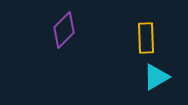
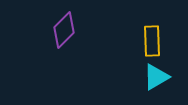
yellow rectangle: moved 6 px right, 3 px down
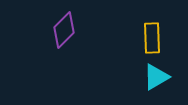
yellow rectangle: moved 3 px up
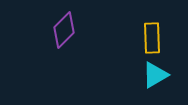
cyan triangle: moved 1 px left, 2 px up
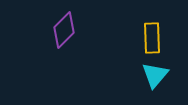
cyan triangle: rotated 20 degrees counterclockwise
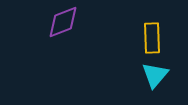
purple diamond: moved 1 px left, 8 px up; rotated 24 degrees clockwise
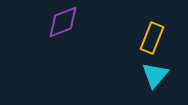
yellow rectangle: rotated 24 degrees clockwise
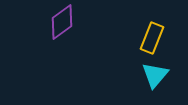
purple diamond: moved 1 px left; rotated 15 degrees counterclockwise
